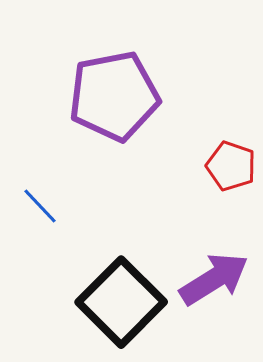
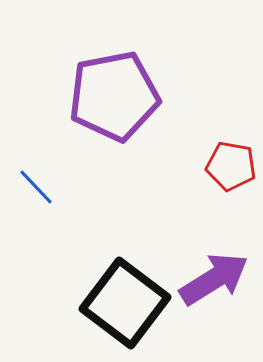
red pentagon: rotated 9 degrees counterclockwise
blue line: moved 4 px left, 19 px up
black square: moved 4 px right, 1 px down; rotated 8 degrees counterclockwise
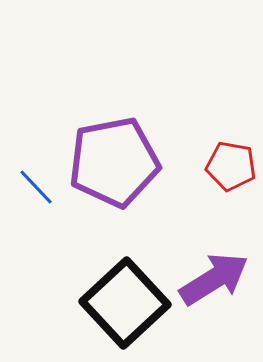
purple pentagon: moved 66 px down
black square: rotated 10 degrees clockwise
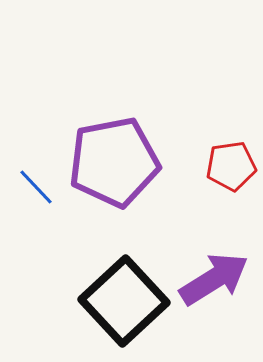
red pentagon: rotated 18 degrees counterclockwise
black square: moved 1 px left, 2 px up
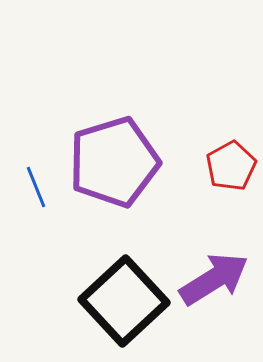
purple pentagon: rotated 6 degrees counterclockwise
red pentagon: rotated 21 degrees counterclockwise
blue line: rotated 21 degrees clockwise
